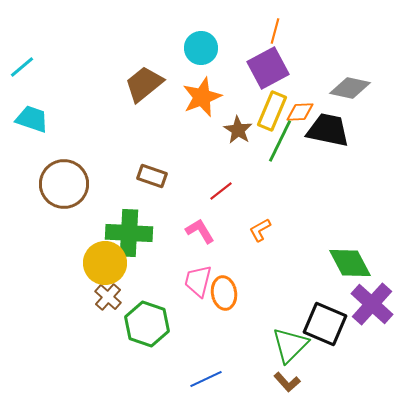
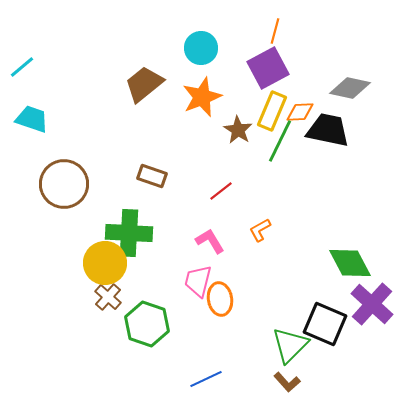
pink L-shape: moved 10 px right, 10 px down
orange ellipse: moved 4 px left, 6 px down
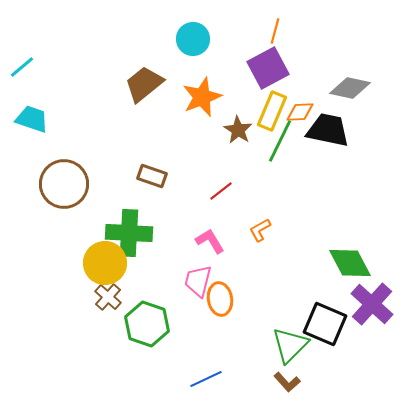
cyan circle: moved 8 px left, 9 px up
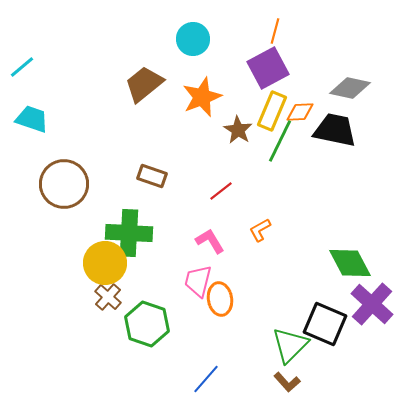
black trapezoid: moved 7 px right
blue line: rotated 24 degrees counterclockwise
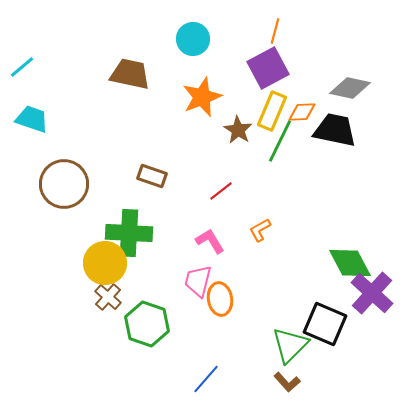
brown trapezoid: moved 14 px left, 10 px up; rotated 51 degrees clockwise
orange diamond: moved 2 px right
purple cross: moved 11 px up
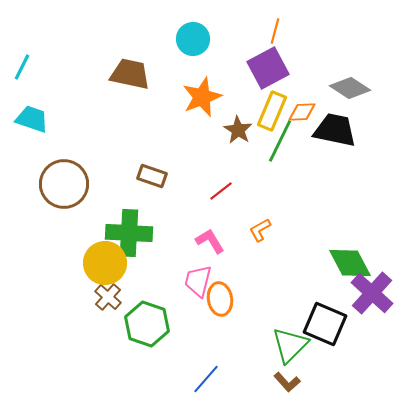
cyan line: rotated 24 degrees counterclockwise
gray diamond: rotated 21 degrees clockwise
